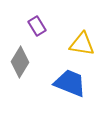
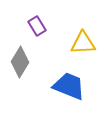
yellow triangle: moved 1 px right, 1 px up; rotated 12 degrees counterclockwise
blue trapezoid: moved 1 px left, 3 px down
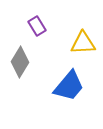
blue trapezoid: rotated 108 degrees clockwise
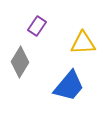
purple rectangle: rotated 66 degrees clockwise
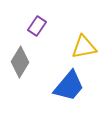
yellow triangle: moved 1 px right, 4 px down; rotated 8 degrees counterclockwise
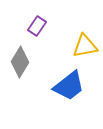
yellow triangle: moved 1 px right, 1 px up
blue trapezoid: rotated 12 degrees clockwise
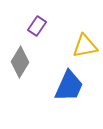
blue trapezoid: rotated 28 degrees counterclockwise
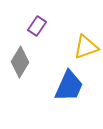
yellow triangle: moved 1 px right, 1 px down; rotated 8 degrees counterclockwise
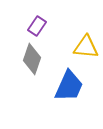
yellow triangle: rotated 24 degrees clockwise
gray diamond: moved 12 px right, 3 px up; rotated 12 degrees counterclockwise
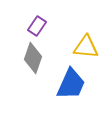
gray diamond: moved 1 px right, 1 px up
blue trapezoid: moved 2 px right, 2 px up
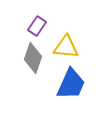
yellow triangle: moved 20 px left
